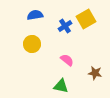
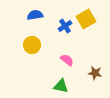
yellow circle: moved 1 px down
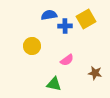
blue semicircle: moved 14 px right
blue cross: rotated 32 degrees clockwise
yellow circle: moved 1 px down
pink semicircle: rotated 104 degrees clockwise
green triangle: moved 7 px left, 2 px up
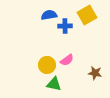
yellow square: moved 1 px right, 4 px up
yellow circle: moved 15 px right, 19 px down
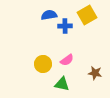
yellow circle: moved 4 px left, 1 px up
green triangle: moved 8 px right
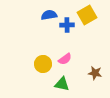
blue cross: moved 2 px right, 1 px up
pink semicircle: moved 2 px left, 1 px up
